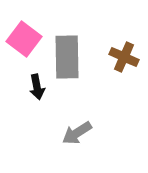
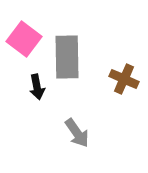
brown cross: moved 22 px down
gray arrow: rotated 92 degrees counterclockwise
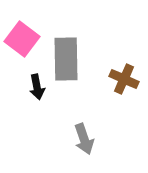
pink square: moved 2 px left
gray rectangle: moved 1 px left, 2 px down
gray arrow: moved 7 px right, 6 px down; rotated 16 degrees clockwise
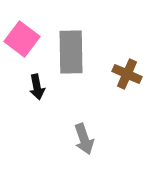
gray rectangle: moved 5 px right, 7 px up
brown cross: moved 3 px right, 5 px up
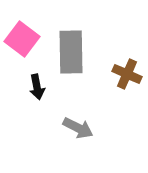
gray arrow: moved 6 px left, 11 px up; rotated 44 degrees counterclockwise
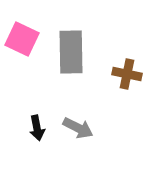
pink square: rotated 12 degrees counterclockwise
brown cross: rotated 12 degrees counterclockwise
black arrow: moved 41 px down
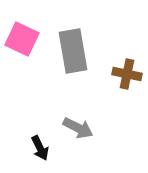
gray rectangle: moved 2 px right, 1 px up; rotated 9 degrees counterclockwise
black arrow: moved 3 px right, 20 px down; rotated 15 degrees counterclockwise
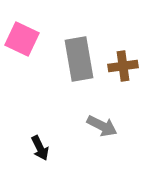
gray rectangle: moved 6 px right, 8 px down
brown cross: moved 4 px left, 8 px up; rotated 20 degrees counterclockwise
gray arrow: moved 24 px right, 2 px up
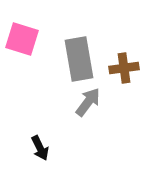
pink square: rotated 8 degrees counterclockwise
brown cross: moved 1 px right, 2 px down
gray arrow: moved 14 px left, 24 px up; rotated 80 degrees counterclockwise
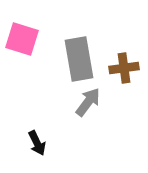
black arrow: moved 3 px left, 5 px up
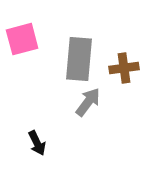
pink square: rotated 32 degrees counterclockwise
gray rectangle: rotated 15 degrees clockwise
